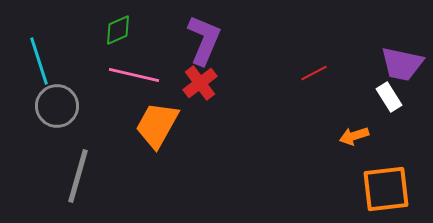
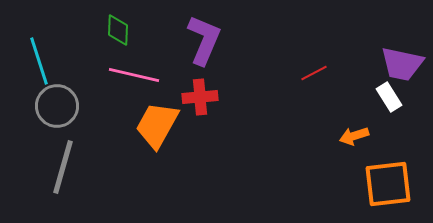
green diamond: rotated 64 degrees counterclockwise
red cross: moved 14 px down; rotated 32 degrees clockwise
gray line: moved 15 px left, 9 px up
orange square: moved 2 px right, 5 px up
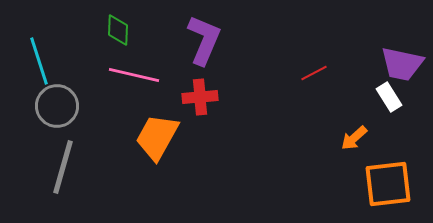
orange trapezoid: moved 12 px down
orange arrow: moved 2 px down; rotated 24 degrees counterclockwise
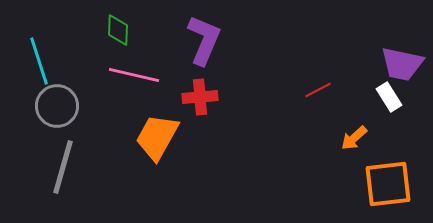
red line: moved 4 px right, 17 px down
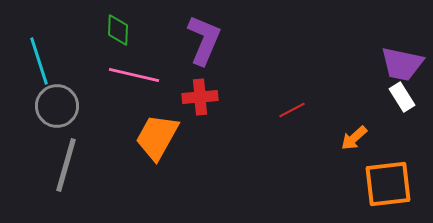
red line: moved 26 px left, 20 px down
white rectangle: moved 13 px right
gray line: moved 3 px right, 2 px up
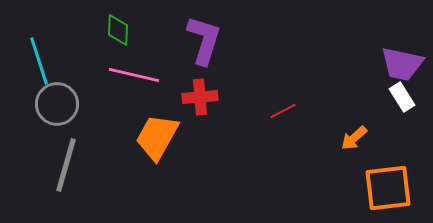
purple L-shape: rotated 6 degrees counterclockwise
gray circle: moved 2 px up
red line: moved 9 px left, 1 px down
orange square: moved 4 px down
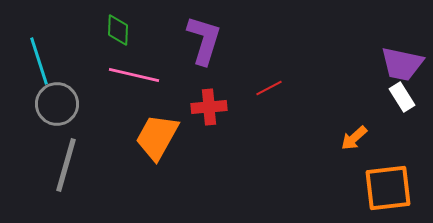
red cross: moved 9 px right, 10 px down
red line: moved 14 px left, 23 px up
